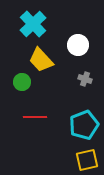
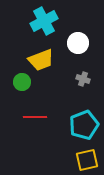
cyan cross: moved 11 px right, 3 px up; rotated 16 degrees clockwise
white circle: moved 2 px up
yellow trapezoid: rotated 68 degrees counterclockwise
gray cross: moved 2 px left
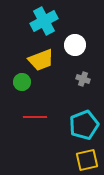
white circle: moved 3 px left, 2 px down
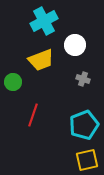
green circle: moved 9 px left
red line: moved 2 px left, 2 px up; rotated 70 degrees counterclockwise
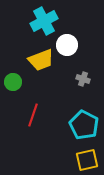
white circle: moved 8 px left
cyan pentagon: rotated 24 degrees counterclockwise
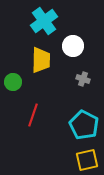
cyan cross: rotated 8 degrees counterclockwise
white circle: moved 6 px right, 1 px down
yellow trapezoid: rotated 68 degrees counterclockwise
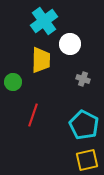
white circle: moved 3 px left, 2 px up
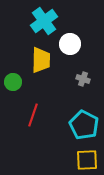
yellow square: rotated 10 degrees clockwise
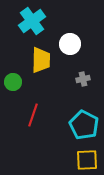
cyan cross: moved 12 px left
gray cross: rotated 32 degrees counterclockwise
